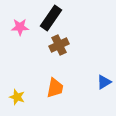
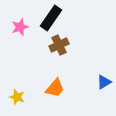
pink star: rotated 18 degrees counterclockwise
orange trapezoid: rotated 30 degrees clockwise
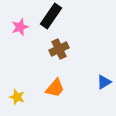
black rectangle: moved 2 px up
brown cross: moved 4 px down
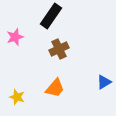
pink star: moved 5 px left, 10 px down
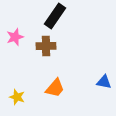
black rectangle: moved 4 px right
brown cross: moved 13 px left, 3 px up; rotated 24 degrees clockwise
blue triangle: rotated 42 degrees clockwise
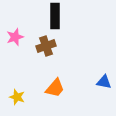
black rectangle: rotated 35 degrees counterclockwise
brown cross: rotated 18 degrees counterclockwise
